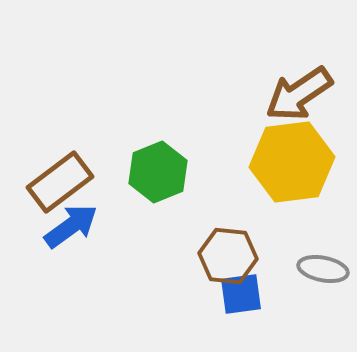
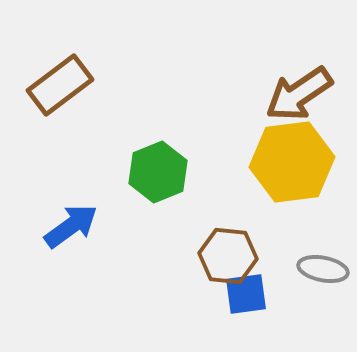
brown rectangle: moved 97 px up
blue square: moved 5 px right
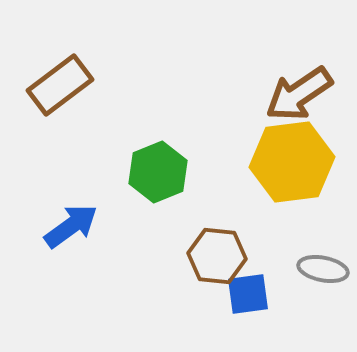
brown hexagon: moved 11 px left
blue square: moved 2 px right
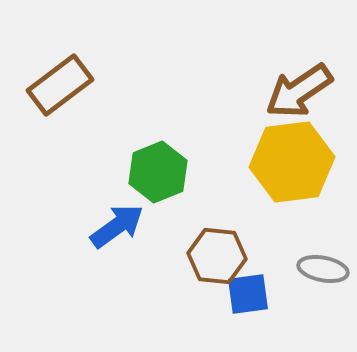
brown arrow: moved 3 px up
blue arrow: moved 46 px right
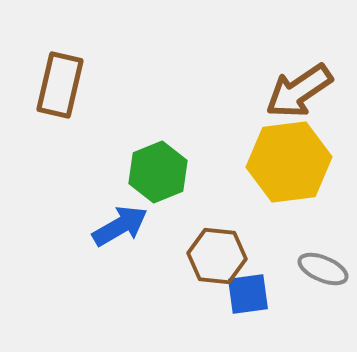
brown rectangle: rotated 40 degrees counterclockwise
yellow hexagon: moved 3 px left
blue arrow: moved 3 px right; rotated 6 degrees clockwise
gray ellipse: rotated 12 degrees clockwise
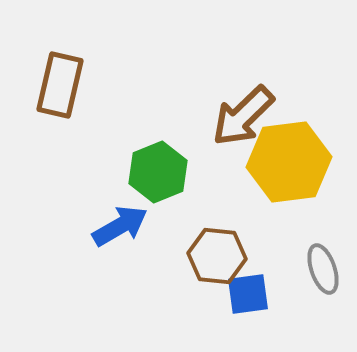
brown arrow: moved 56 px left, 25 px down; rotated 10 degrees counterclockwise
gray ellipse: rotated 48 degrees clockwise
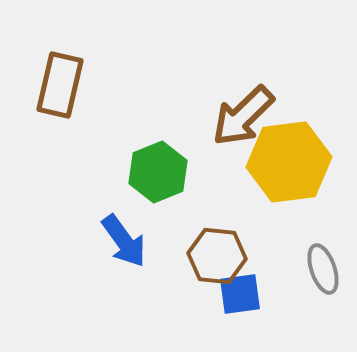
blue arrow: moved 4 px right, 15 px down; rotated 84 degrees clockwise
blue square: moved 8 px left
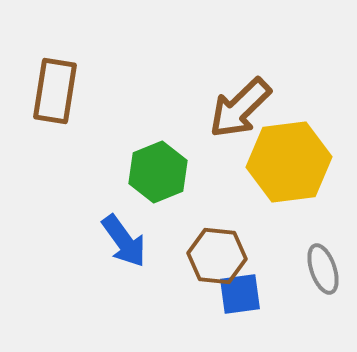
brown rectangle: moved 5 px left, 6 px down; rotated 4 degrees counterclockwise
brown arrow: moved 3 px left, 8 px up
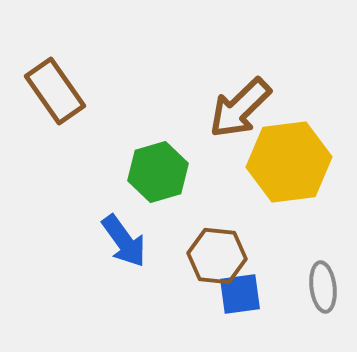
brown rectangle: rotated 44 degrees counterclockwise
green hexagon: rotated 6 degrees clockwise
gray ellipse: moved 18 px down; rotated 12 degrees clockwise
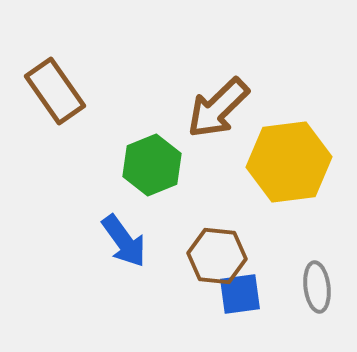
brown arrow: moved 22 px left
green hexagon: moved 6 px left, 7 px up; rotated 6 degrees counterclockwise
gray ellipse: moved 6 px left
